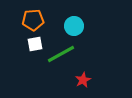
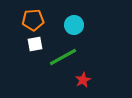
cyan circle: moved 1 px up
green line: moved 2 px right, 3 px down
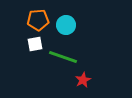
orange pentagon: moved 5 px right
cyan circle: moved 8 px left
green line: rotated 48 degrees clockwise
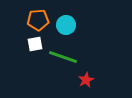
red star: moved 3 px right
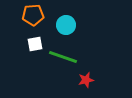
orange pentagon: moved 5 px left, 5 px up
red star: rotated 14 degrees clockwise
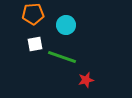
orange pentagon: moved 1 px up
green line: moved 1 px left
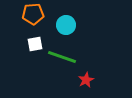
red star: rotated 14 degrees counterclockwise
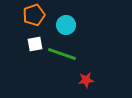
orange pentagon: moved 1 px right, 1 px down; rotated 15 degrees counterclockwise
green line: moved 3 px up
red star: rotated 21 degrees clockwise
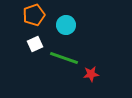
white square: rotated 14 degrees counterclockwise
green line: moved 2 px right, 4 px down
red star: moved 5 px right, 6 px up
